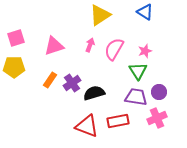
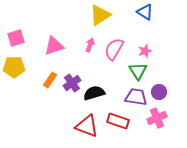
red rectangle: rotated 30 degrees clockwise
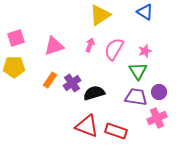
red rectangle: moved 2 px left, 10 px down
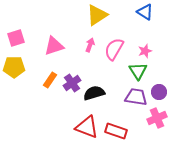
yellow triangle: moved 3 px left
red triangle: moved 1 px down
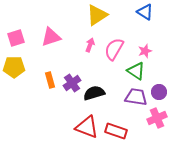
pink triangle: moved 3 px left, 9 px up
green triangle: moved 2 px left; rotated 24 degrees counterclockwise
orange rectangle: rotated 49 degrees counterclockwise
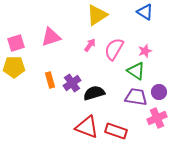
pink square: moved 5 px down
pink arrow: rotated 16 degrees clockwise
